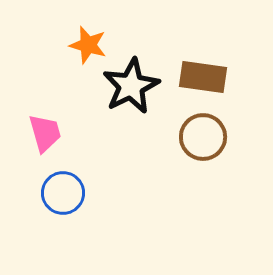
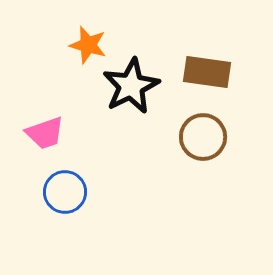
brown rectangle: moved 4 px right, 5 px up
pink trapezoid: rotated 87 degrees clockwise
blue circle: moved 2 px right, 1 px up
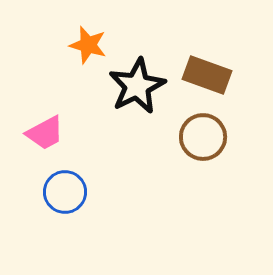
brown rectangle: moved 3 px down; rotated 12 degrees clockwise
black star: moved 6 px right
pink trapezoid: rotated 9 degrees counterclockwise
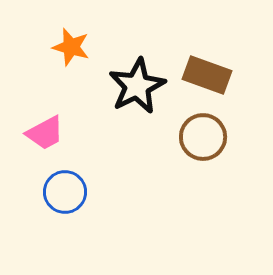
orange star: moved 17 px left, 2 px down
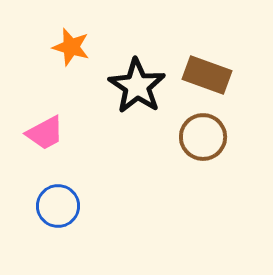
black star: rotated 12 degrees counterclockwise
blue circle: moved 7 px left, 14 px down
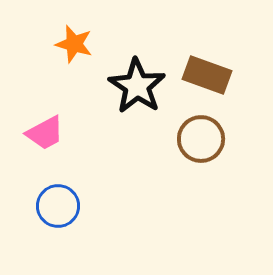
orange star: moved 3 px right, 3 px up
brown circle: moved 2 px left, 2 px down
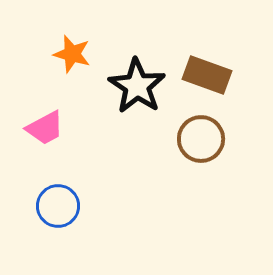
orange star: moved 2 px left, 10 px down
pink trapezoid: moved 5 px up
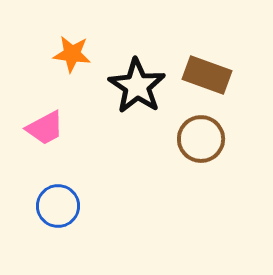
orange star: rotated 9 degrees counterclockwise
